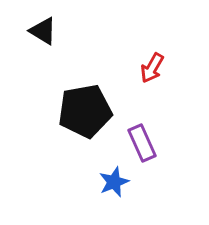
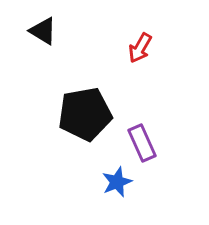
red arrow: moved 12 px left, 20 px up
black pentagon: moved 3 px down
blue star: moved 3 px right
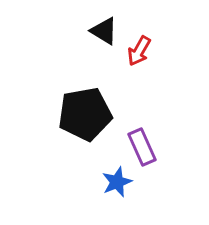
black triangle: moved 61 px right
red arrow: moved 1 px left, 3 px down
purple rectangle: moved 4 px down
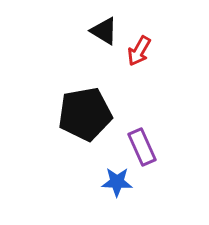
blue star: rotated 24 degrees clockwise
